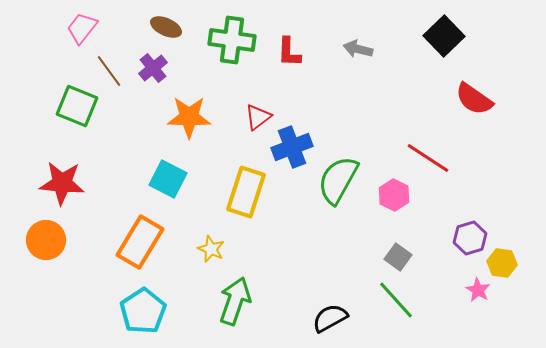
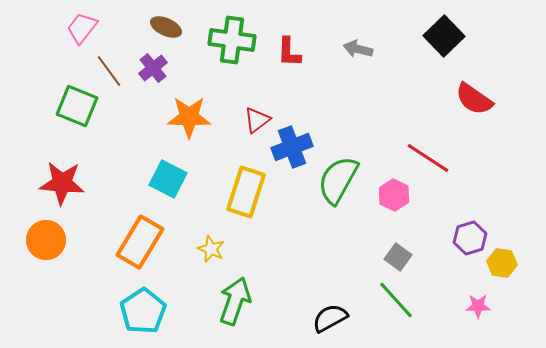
red triangle: moved 1 px left, 3 px down
pink star: moved 16 px down; rotated 30 degrees counterclockwise
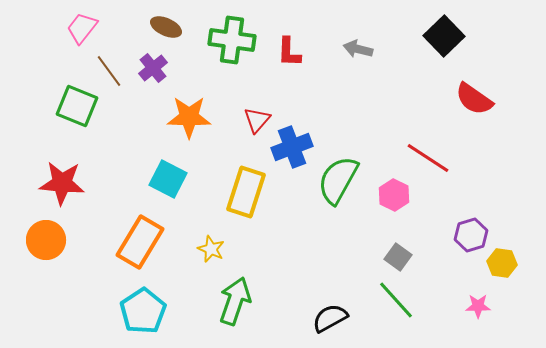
red triangle: rotated 12 degrees counterclockwise
purple hexagon: moved 1 px right, 3 px up
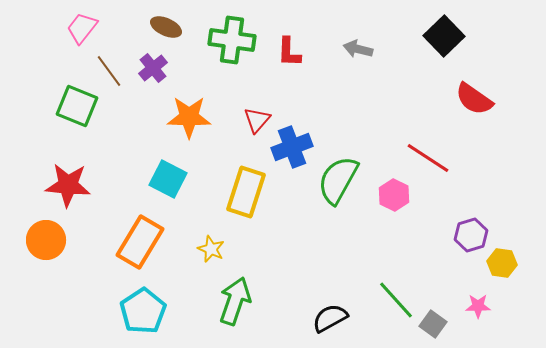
red star: moved 6 px right, 2 px down
gray square: moved 35 px right, 67 px down
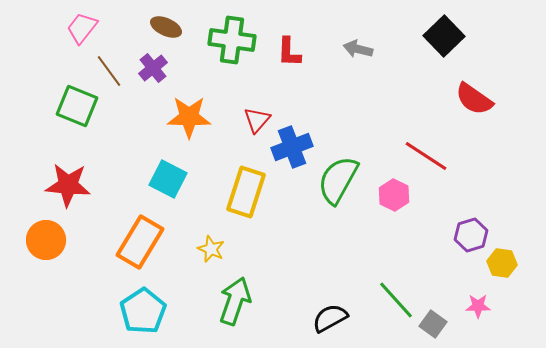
red line: moved 2 px left, 2 px up
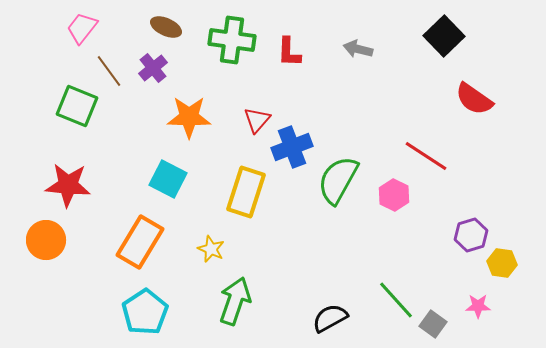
cyan pentagon: moved 2 px right, 1 px down
